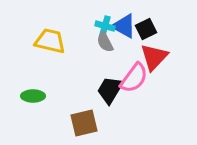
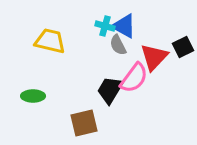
black square: moved 37 px right, 18 px down
gray semicircle: moved 13 px right, 3 px down
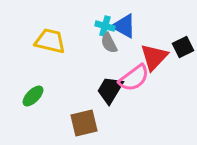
gray semicircle: moved 9 px left, 2 px up
pink semicircle: rotated 16 degrees clockwise
green ellipse: rotated 45 degrees counterclockwise
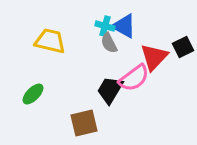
green ellipse: moved 2 px up
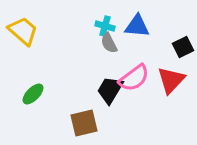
blue triangle: moved 13 px right; rotated 24 degrees counterclockwise
yellow trapezoid: moved 27 px left, 10 px up; rotated 28 degrees clockwise
red triangle: moved 17 px right, 23 px down
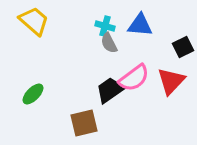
blue triangle: moved 3 px right, 1 px up
yellow trapezoid: moved 11 px right, 10 px up
red triangle: moved 1 px down
black trapezoid: rotated 24 degrees clockwise
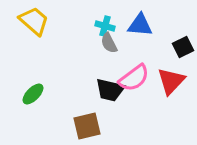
black trapezoid: rotated 132 degrees counterclockwise
brown square: moved 3 px right, 3 px down
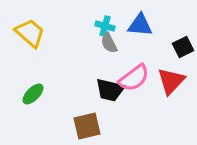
yellow trapezoid: moved 4 px left, 12 px down
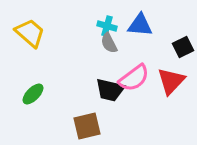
cyan cross: moved 2 px right
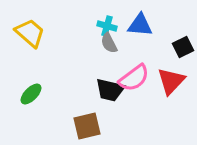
green ellipse: moved 2 px left
